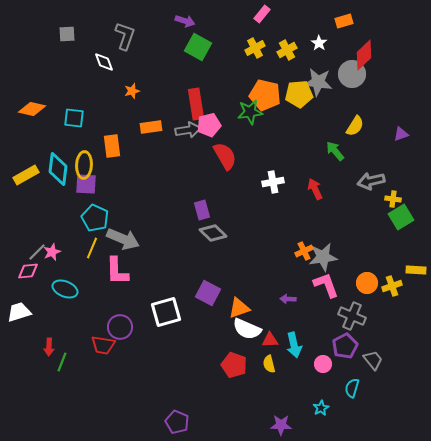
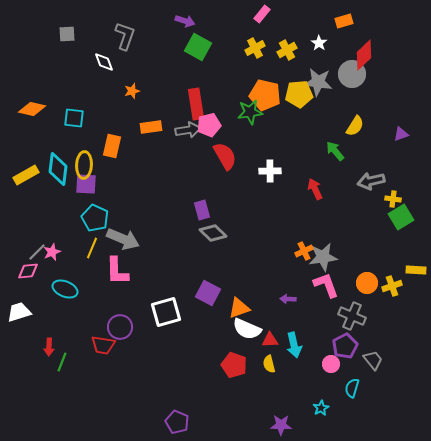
orange rectangle at (112, 146): rotated 20 degrees clockwise
white cross at (273, 182): moved 3 px left, 11 px up; rotated 10 degrees clockwise
pink circle at (323, 364): moved 8 px right
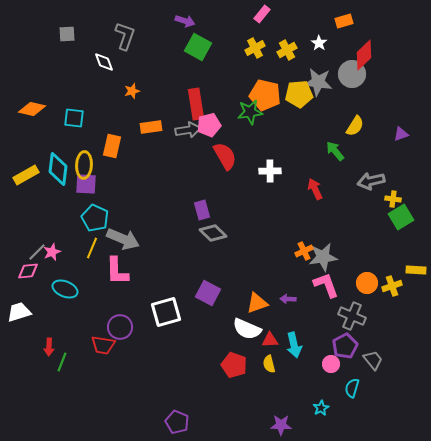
orange triangle at (239, 308): moved 18 px right, 5 px up
